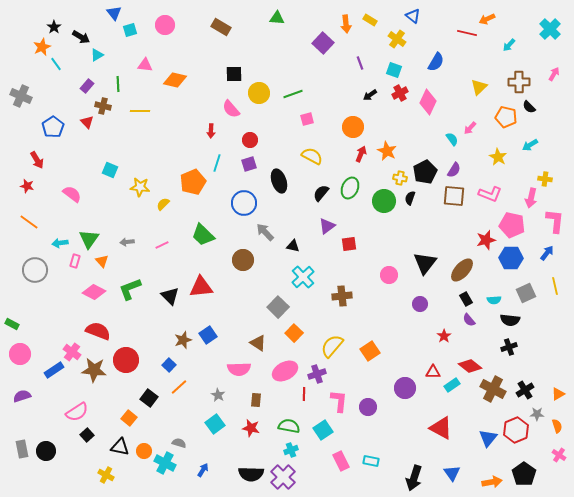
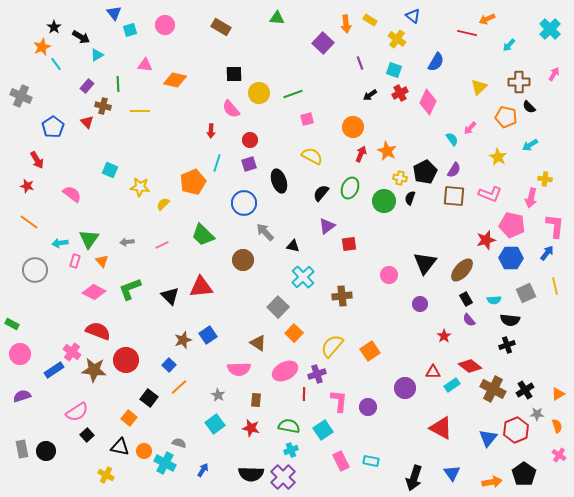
pink L-shape at (555, 221): moved 5 px down
black cross at (509, 347): moved 2 px left, 2 px up
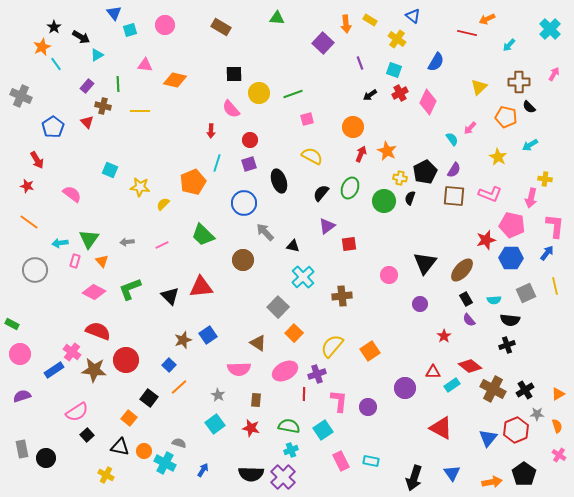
black circle at (46, 451): moved 7 px down
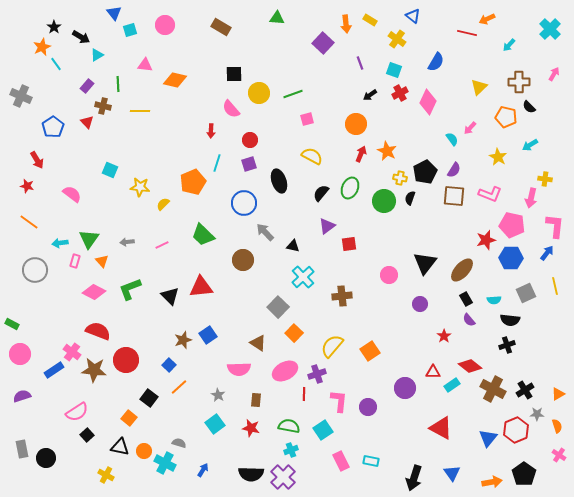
orange circle at (353, 127): moved 3 px right, 3 px up
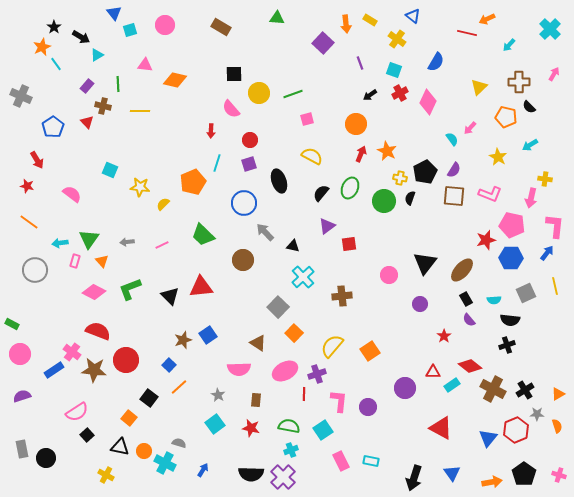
pink cross at (559, 455): moved 20 px down; rotated 16 degrees counterclockwise
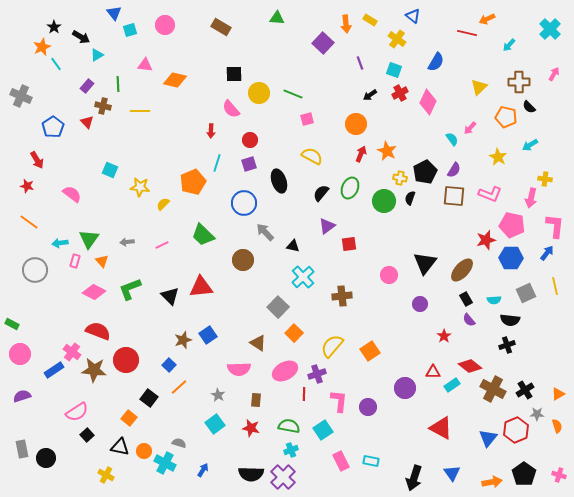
green line at (293, 94): rotated 42 degrees clockwise
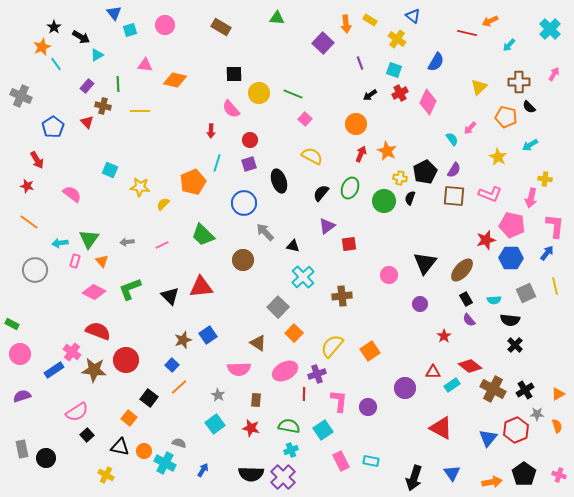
orange arrow at (487, 19): moved 3 px right, 2 px down
pink square at (307, 119): moved 2 px left; rotated 32 degrees counterclockwise
black cross at (507, 345): moved 8 px right; rotated 28 degrees counterclockwise
blue square at (169, 365): moved 3 px right
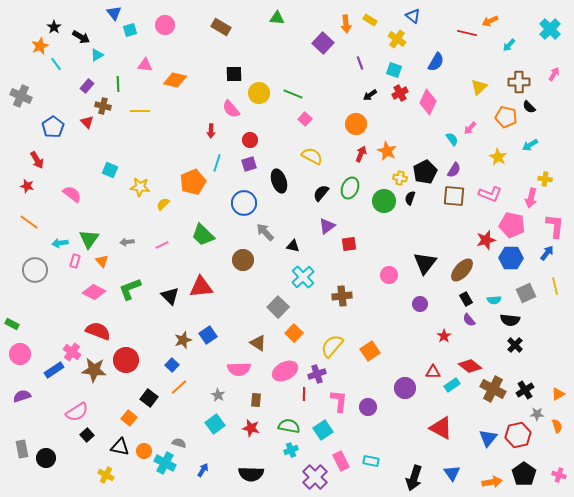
orange star at (42, 47): moved 2 px left, 1 px up
red hexagon at (516, 430): moved 2 px right, 5 px down; rotated 10 degrees clockwise
purple cross at (283, 477): moved 32 px right
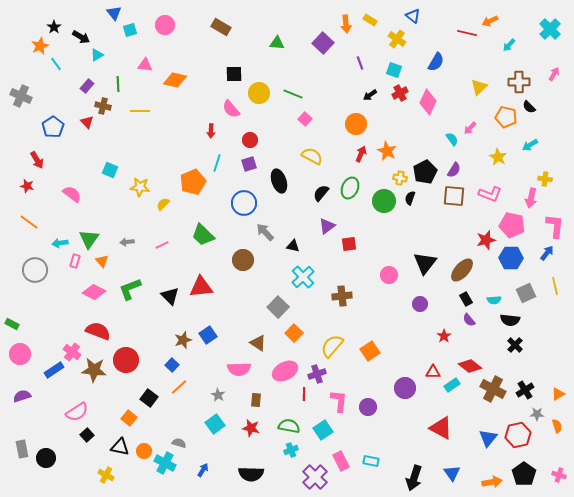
green triangle at (277, 18): moved 25 px down
